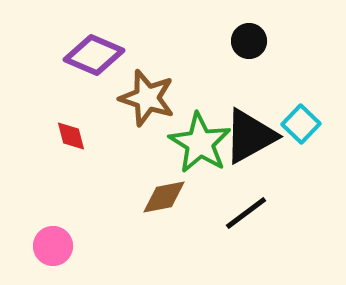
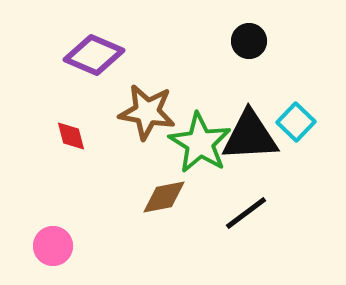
brown star: moved 14 px down; rotated 8 degrees counterclockwise
cyan square: moved 5 px left, 2 px up
black triangle: rotated 26 degrees clockwise
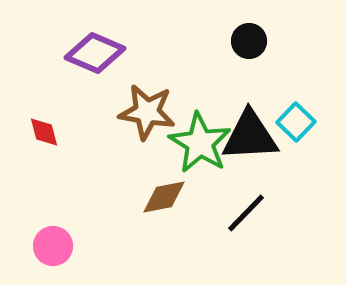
purple diamond: moved 1 px right, 2 px up
red diamond: moved 27 px left, 4 px up
black line: rotated 9 degrees counterclockwise
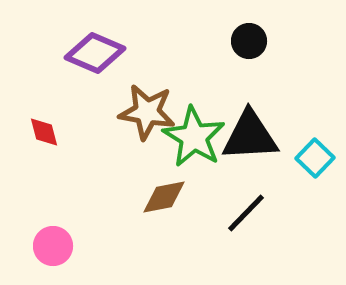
cyan square: moved 19 px right, 36 px down
green star: moved 6 px left, 6 px up
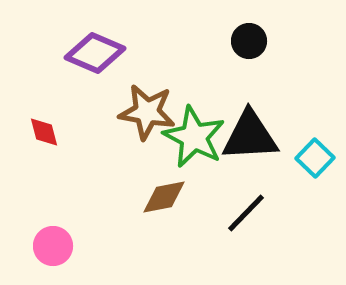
green star: rotated 4 degrees counterclockwise
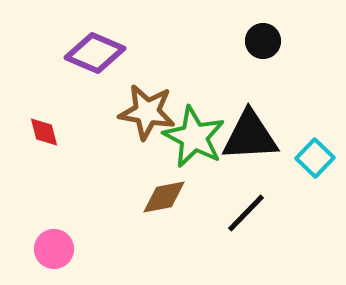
black circle: moved 14 px right
pink circle: moved 1 px right, 3 px down
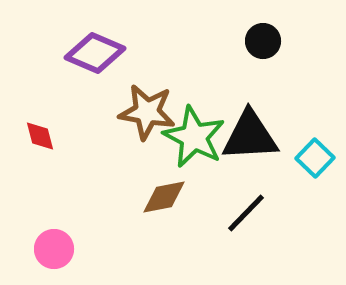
red diamond: moved 4 px left, 4 px down
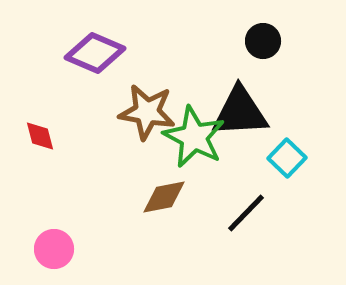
black triangle: moved 10 px left, 24 px up
cyan square: moved 28 px left
